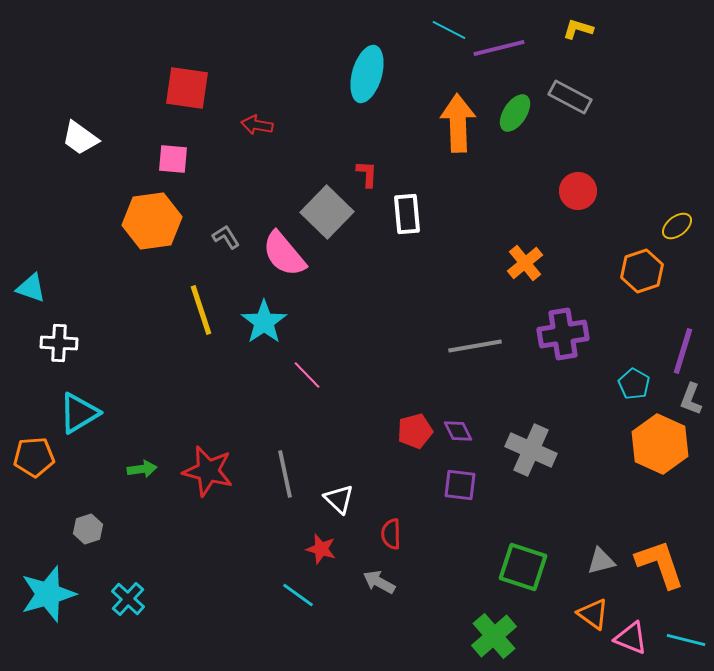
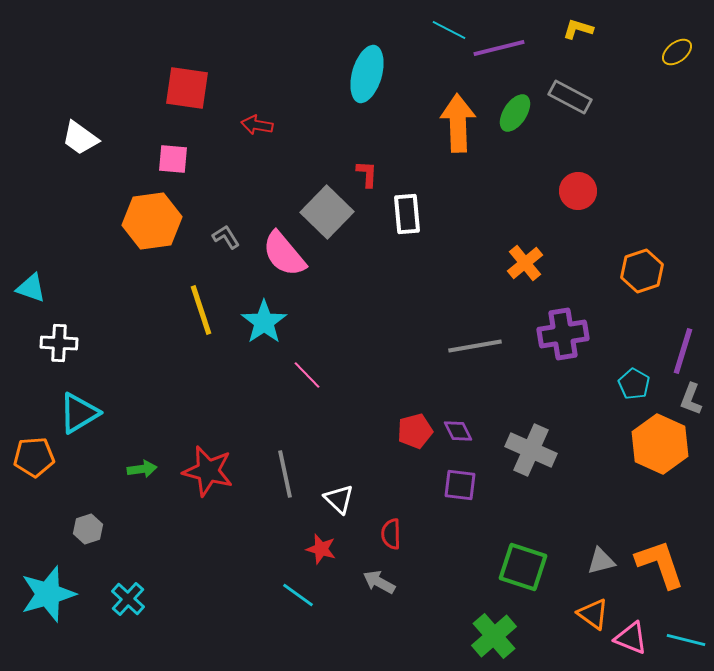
yellow ellipse at (677, 226): moved 174 px up
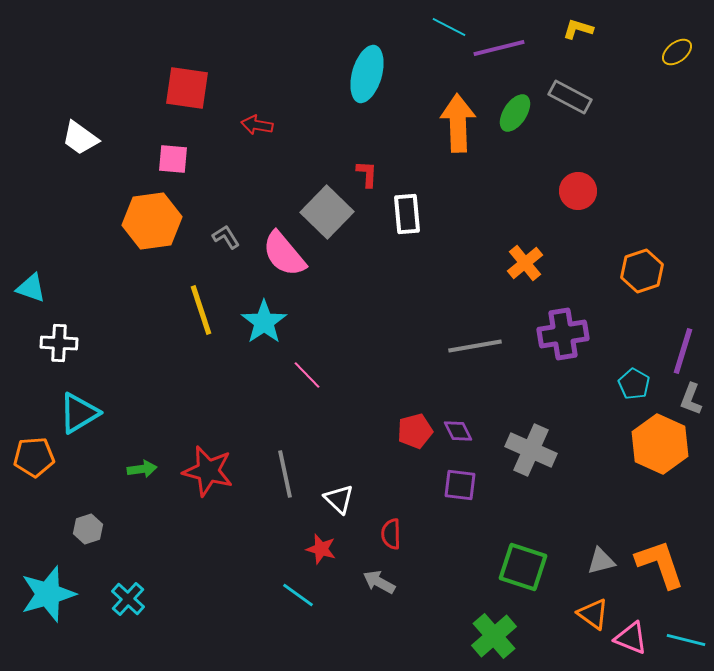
cyan line at (449, 30): moved 3 px up
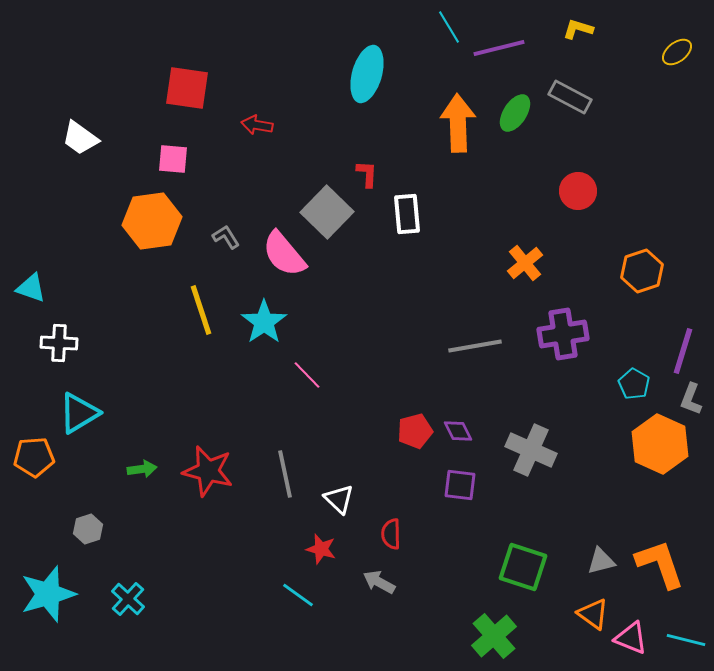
cyan line at (449, 27): rotated 32 degrees clockwise
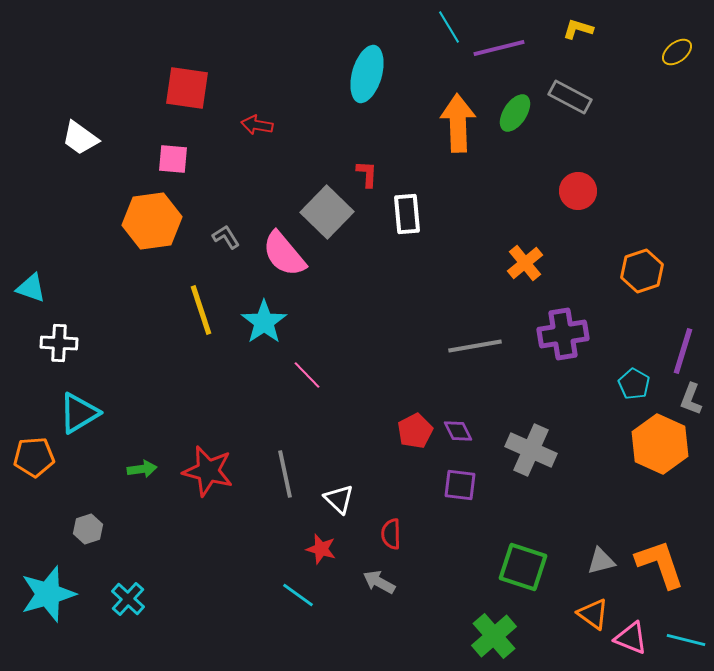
red pentagon at (415, 431): rotated 12 degrees counterclockwise
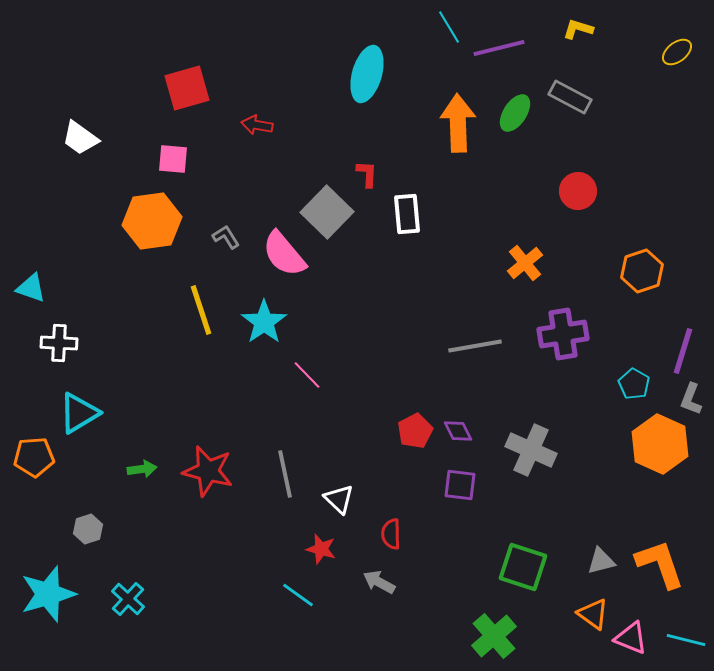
red square at (187, 88): rotated 24 degrees counterclockwise
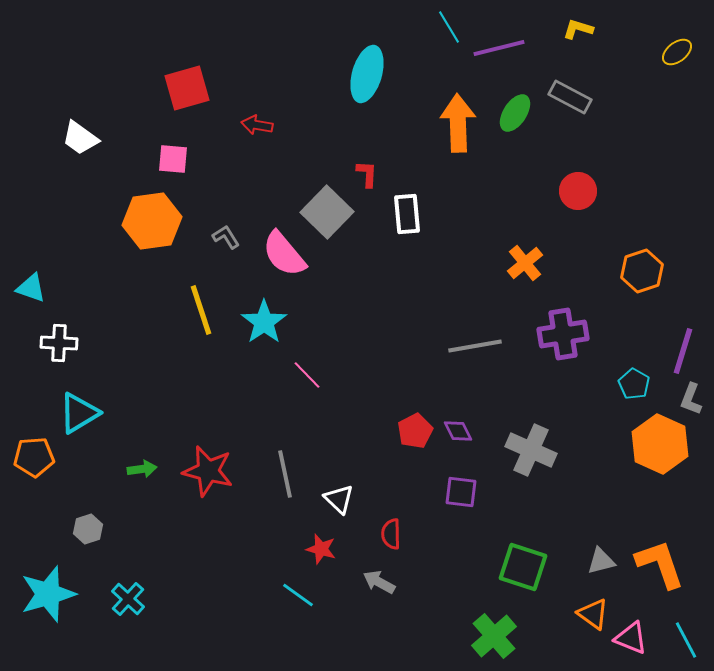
purple square at (460, 485): moved 1 px right, 7 px down
cyan line at (686, 640): rotated 48 degrees clockwise
